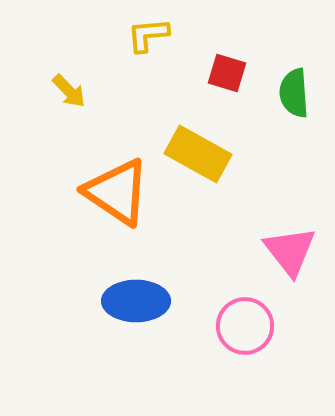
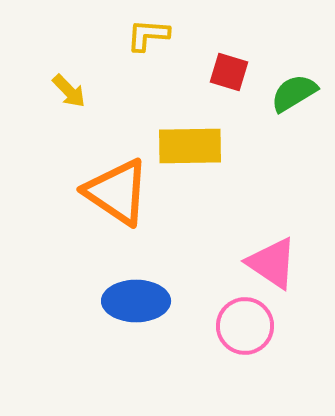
yellow L-shape: rotated 9 degrees clockwise
red square: moved 2 px right, 1 px up
green semicircle: rotated 63 degrees clockwise
yellow rectangle: moved 8 px left, 8 px up; rotated 30 degrees counterclockwise
pink triangle: moved 18 px left, 12 px down; rotated 18 degrees counterclockwise
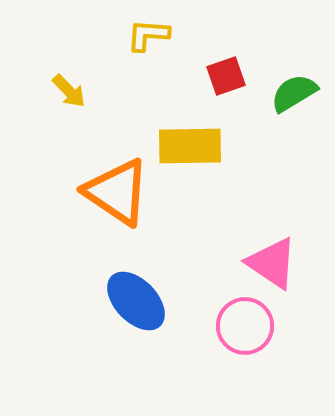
red square: moved 3 px left, 4 px down; rotated 36 degrees counterclockwise
blue ellipse: rotated 46 degrees clockwise
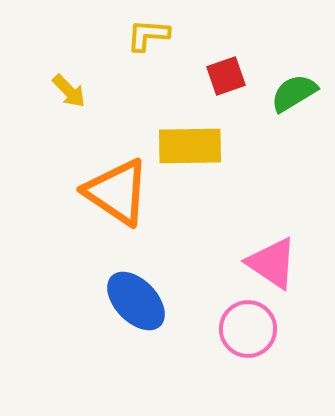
pink circle: moved 3 px right, 3 px down
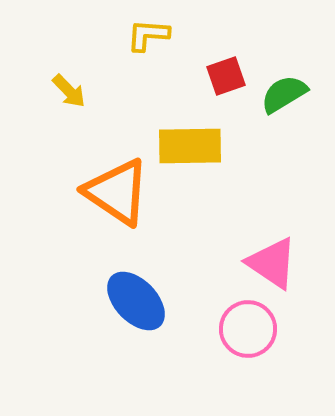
green semicircle: moved 10 px left, 1 px down
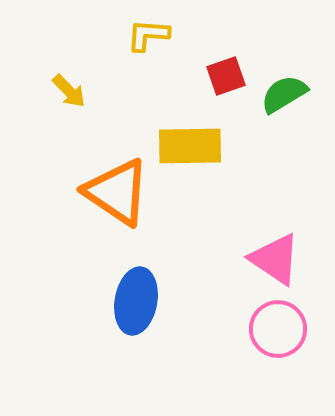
pink triangle: moved 3 px right, 4 px up
blue ellipse: rotated 54 degrees clockwise
pink circle: moved 30 px right
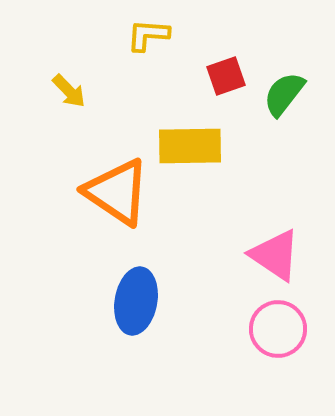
green semicircle: rotated 21 degrees counterclockwise
pink triangle: moved 4 px up
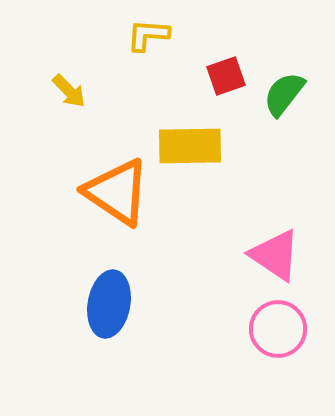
blue ellipse: moved 27 px left, 3 px down
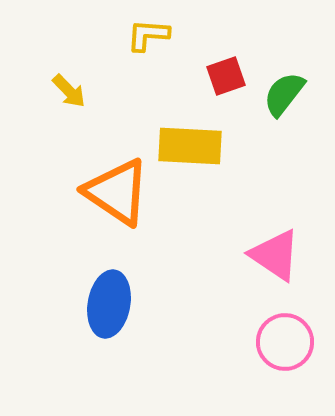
yellow rectangle: rotated 4 degrees clockwise
pink circle: moved 7 px right, 13 px down
